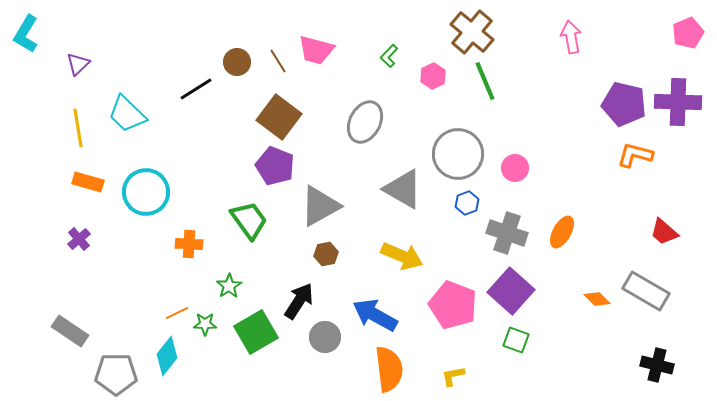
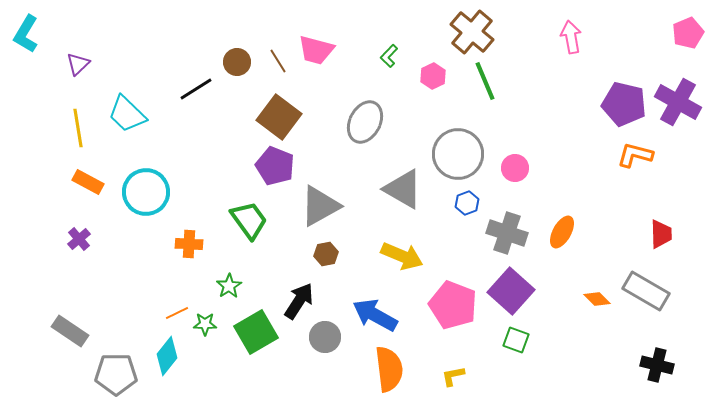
purple cross at (678, 102): rotated 27 degrees clockwise
orange rectangle at (88, 182): rotated 12 degrees clockwise
red trapezoid at (664, 232): moved 3 px left, 2 px down; rotated 132 degrees counterclockwise
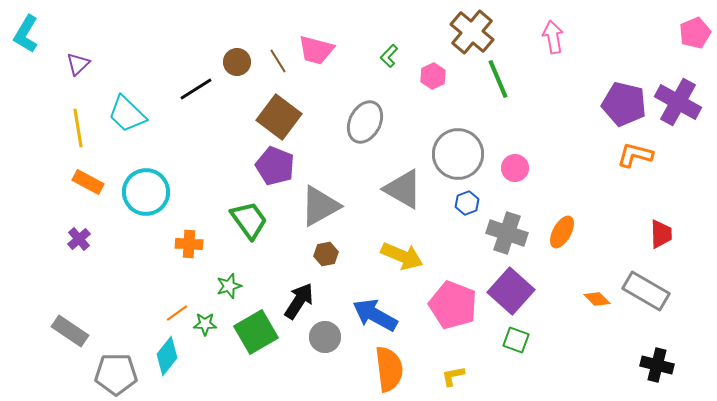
pink pentagon at (688, 33): moved 7 px right
pink arrow at (571, 37): moved 18 px left
green line at (485, 81): moved 13 px right, 2 px up
green star at (229, 286): rotated 15 degrees clockwise
orange line at (177, 313): rotated 10 degrees counterclockwise
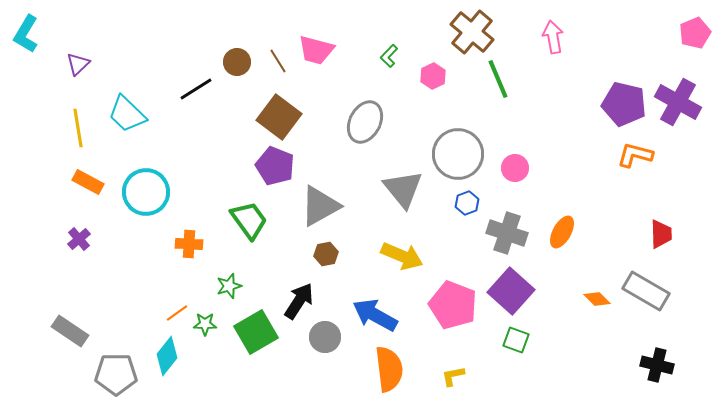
gray triangle at (403, 189): rotated 21 degrees clockwise
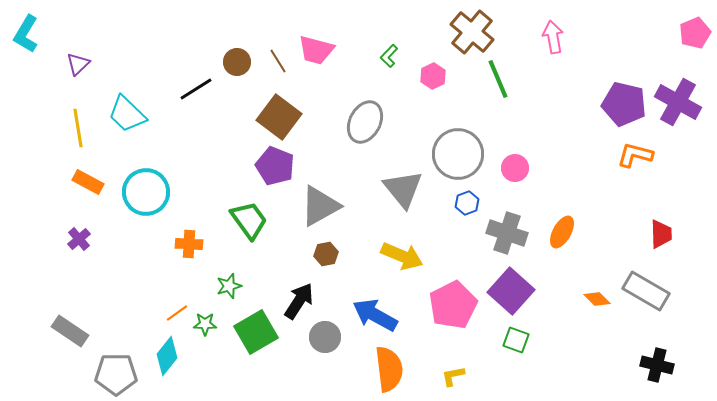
pink pentagon at (453, 305): rotated 24 degrees clockwise
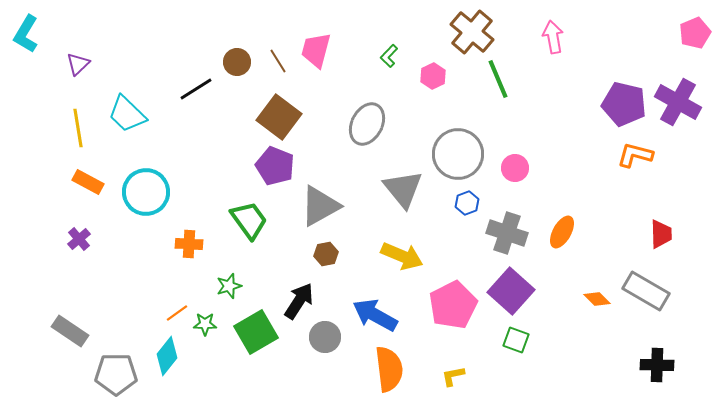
pink trapezoid at (316, 50): rotated 90 degrees clockwise
gray ellipse at (365, 122): moved 2 px right, 2 px down
black cross at (657, 365): rotated 12 degrees counterclockwise
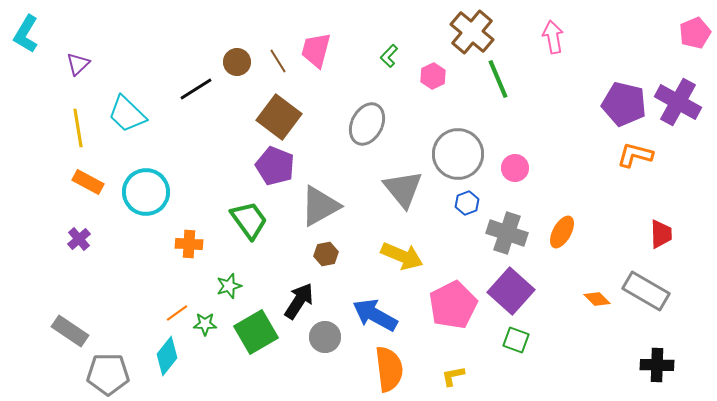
gray pentagon at (116, 374): moved 8 px left
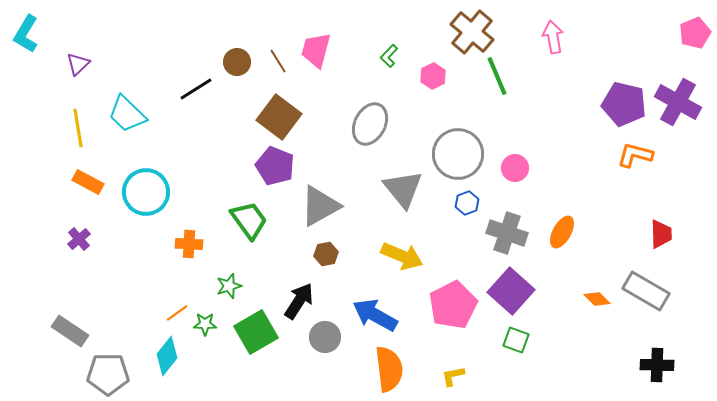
green line at (498, 79): moved 1 px left, 3 px up
gray ellipse at (367, 124): moved 3 px right
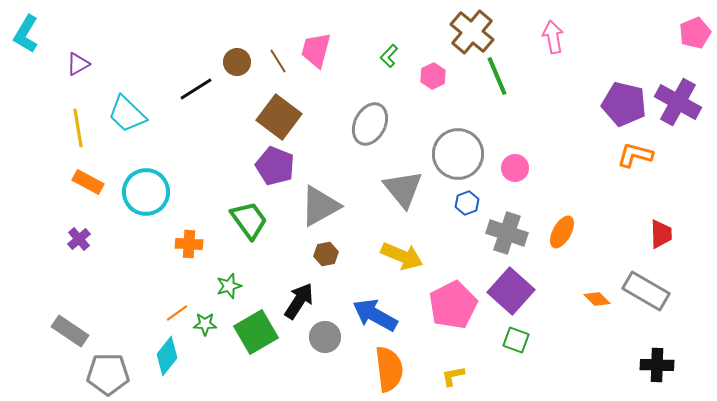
purple triangle at (78, 64): rotated 15 degrees clockwise
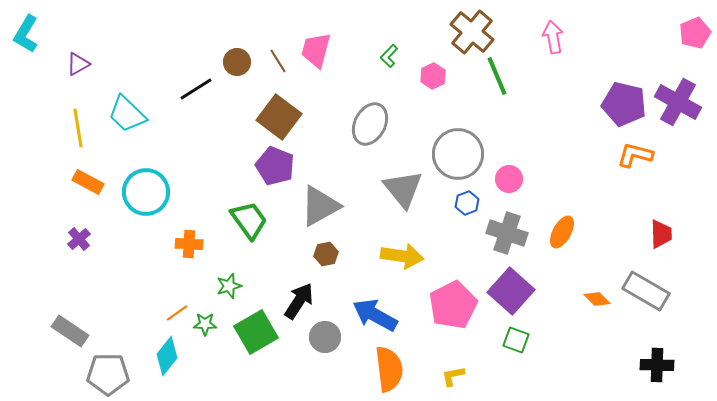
pink circle at (515, 168): moved 6 px left, 11 px down
yellow arrow at (402, 256): rotated 15 degrees counterclockwise
